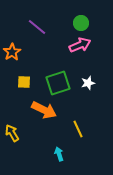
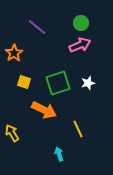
orange star: moved 2 px right, 1 px down
yellow square: rotated 16 degrees clockwise
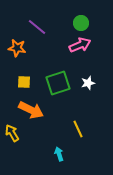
orange star: moved 3 px right, 5 px up; rotated 30 degrees counterclockwise
yellow square: rotated 16 degrees counterclockwise
orange arrow: moved 13 px left
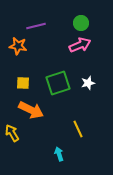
purple line: moved 1 px left, 1 px up; rotated 54 degrees counterclockwise
orange star: moved 1 px right, 2 px up
yellow square: moved 1 px left, 1 px down
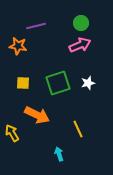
orange arrow: moved 6 px right, 5 px down
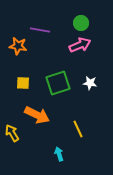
purple line: moved 4 px right, 4 px down; rotated 24 degrees clockwise
white star: moved 2 px right; rotated 24 degrees clockwise
